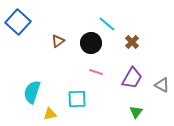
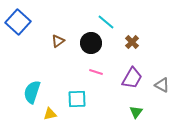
cyan line: moved 1 px left, 2 px up
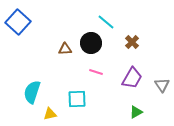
brown triangle: moved 7 px right, 8 px down; rotated 32 degrees clockwise
gray triangle: rotated 28 degrees clockwise
green triangle: rotated 24 degrees clockwise
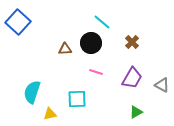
cyan line: moved 4 px left
gray triangle: rotated 28 degrees counterclockwise
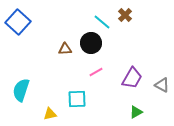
brown cross: moved 7 px left, 27 px up
pink line: rotated 48 degrees counterclockwise
cyan semicircle: moved 11 px left, 2 px up
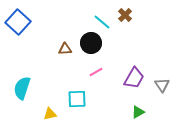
purple trapezoid: moved 2 px right
gray triangle: rotated 28 degrees clockwise
cyan semicircle: moved 1 px right, 2 px up
green triangle: moved 2 px right
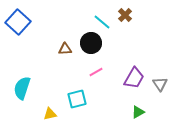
gray triangle: moved 2 px left, 1 px up
cyan square: rotated 12 degrees counterclockwise
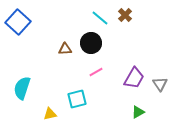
cyan line: moved 2 px left, 4 px up
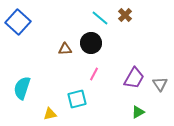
pink line: moved 2 px left, 2 px down; rotated 32 degrees counterclockwise
